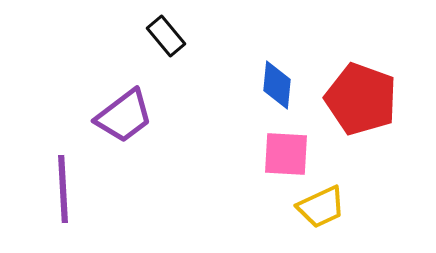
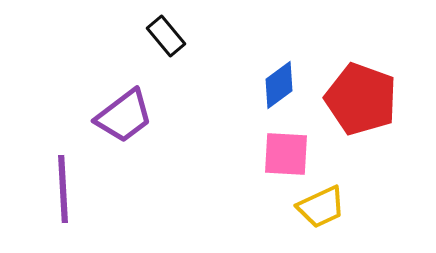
blue diamond: moved 2 px right; rotated 48 degrees clockwise
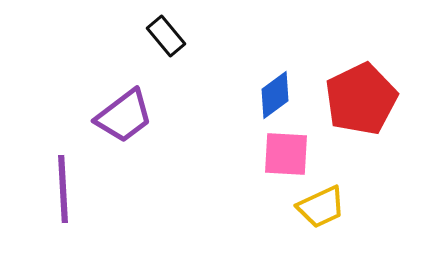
blue diamond: moved 4 px left, 10 px down
red pentagon: rotated 26 degrees clockwise
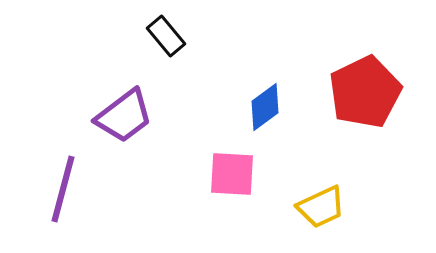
blue diamond: moved 10 px left, 12 px down
red pentagon: moved 4 px right, 7 px up
pink square: moved 54 px left, 20 px down
purple line: rotated 18 degrees clockwise
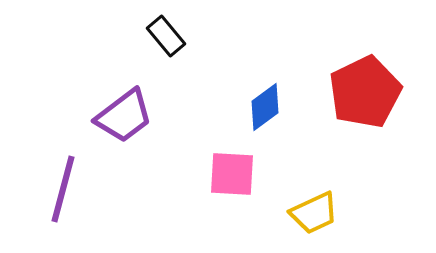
yellow trapezoid: moved 7 px left, 6 px down
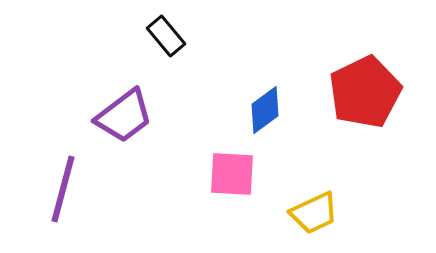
blue diamond: moved 3 px down
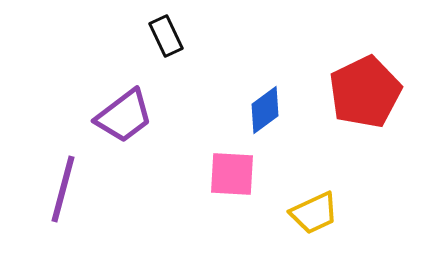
black rectangle: rotated 15 degrees clockwise
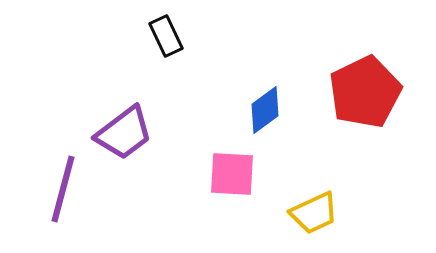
purple trapezoid: moved 17 px down
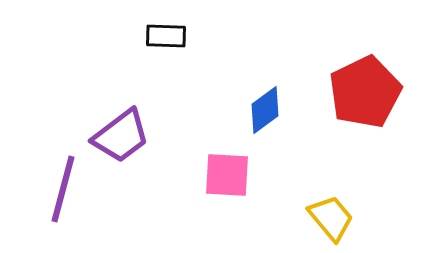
black rectangle: rotated 63 degrees counterclockwise
purple trapezoid: moved 3 px left, 3 px down
pink square: moved 5 px left, 1 px down
yellow trapezoid: moved 17 px right, 5 px down; rotated 105 degrees counterclockwise
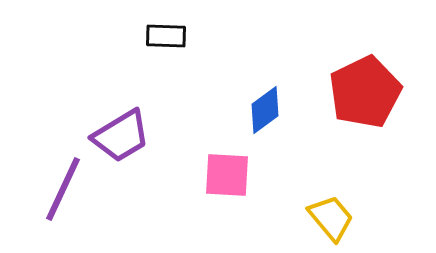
purple trapezoid: rotated 6 degrees clockwise
purple line: rotated 10 degrees clockwise
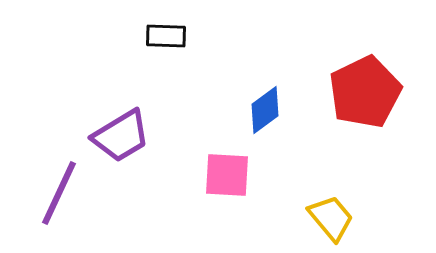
purple line: moved 4 px left, 4 px down
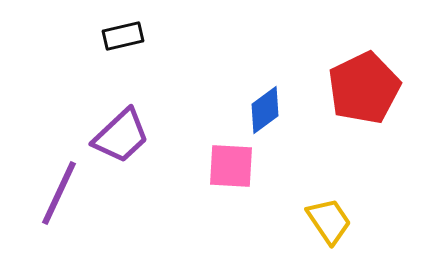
black rectangle: moved 43 px left; rotated 15 degrees counterclockwise
red pentagon: moved 1 px left, 4 px up
purple trapezoid: rotated 12 degrees counterclockwise
pink square: moved 4 px right, 9 px up
yellow trapezoid: moved 2 px left, 3 px down; rotated 6 degrees clockwise
